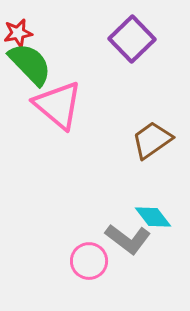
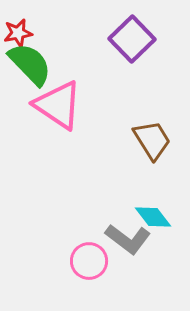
pink triangle: rotated 6 degrees counterclockwise
brown trapezoid: rotated 93 degrees clockwise
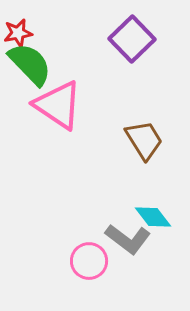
brown trapezoid: moved 8 px left
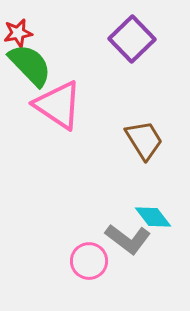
green semicircle: moved 1 px down
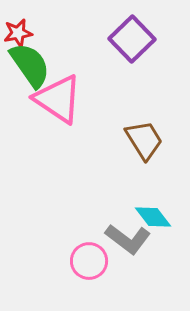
green semicircle: rotated 9 degrees clockwise
pink triangle: moved 6 px up
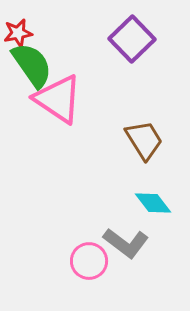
green semicircle: moved 2 px right
cyan diamond: moved 14 px up
gray L-shape: moved 2 px left, 4 px down
